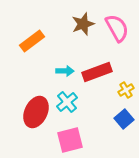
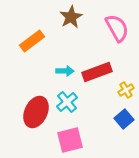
brown star: moved 12 px left, 7 px up; rotated 10 degrees counterclockwise
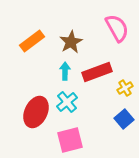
brown star: moved 25 px down
cyan arrow: rotated 90 degrees counterclockwise
yellow cross: moved 1 px left, 2 px up
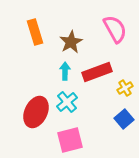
pink semicircle: moved 2 px left, 1 px down
orange rectangle: moved 3 px right, 9 px up; rotated 70 degrees counterclockwise
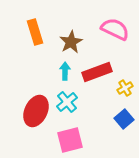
pink semicircle: rotated 36 degrees counterclockwise
red ellipse: moved 1 px up
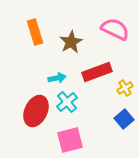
cyan arrow: moved 8 px left, 7 px down; rotated 78 degrees clockwise
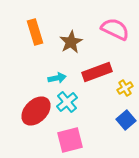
red ellipse: rotated 20 degrees clockwise
blue square: moved 2 px right, 1 px down
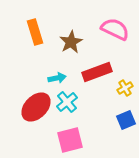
red ellipse: moved 4 px up
blue square: rotated 18 degrees clockwise
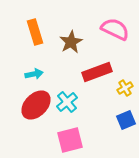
cyan arrow: moved 23 px left, 4 px up
red ellipse: moved 2 px up
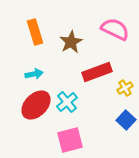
blue square: rotated 24 degrees counterclockwise
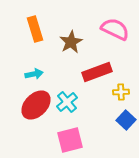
orange rectangle: moved 3 px up
yellow cross: moved 4 px left, 4 px down; rotated 28 degrees clockwise
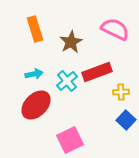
cyan cross: moved 21 px up
pink square: rotated 12 degrees counterclockwise
